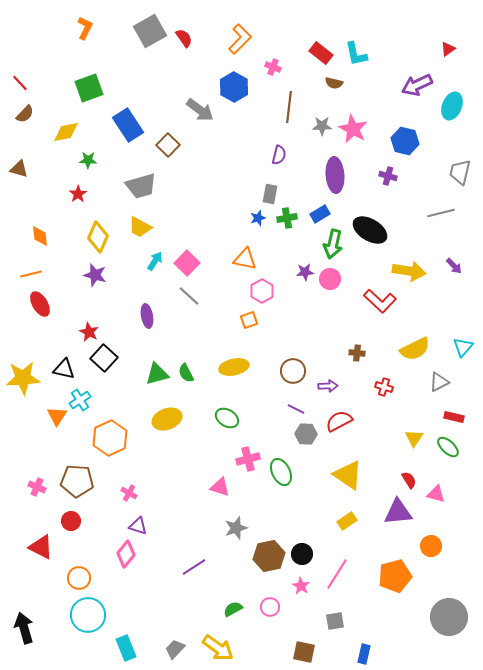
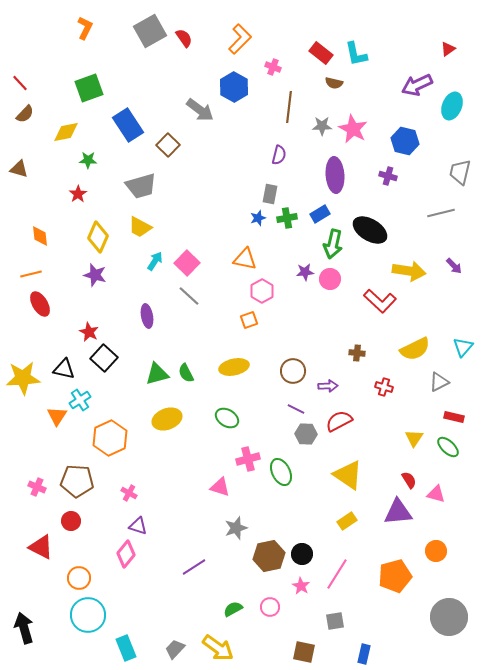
orange circle at (431, 546): moved 5 px right, 5 px down
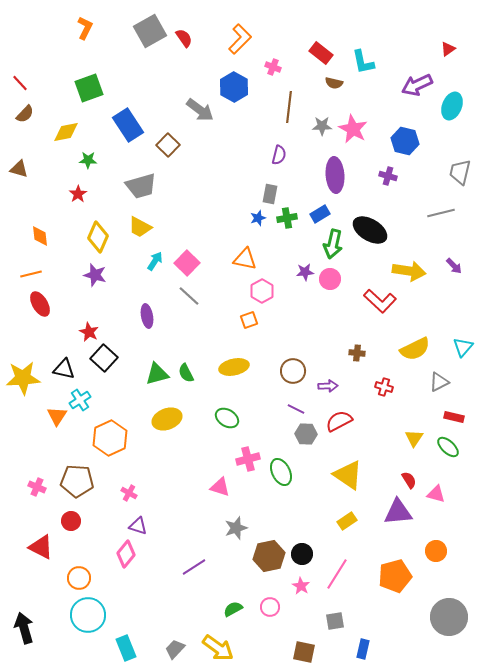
cyan L-shape at (356, 54): moved 7 px right, 8 px down
blue rectangle at (364, 654): moved 1 px left, 5 px up
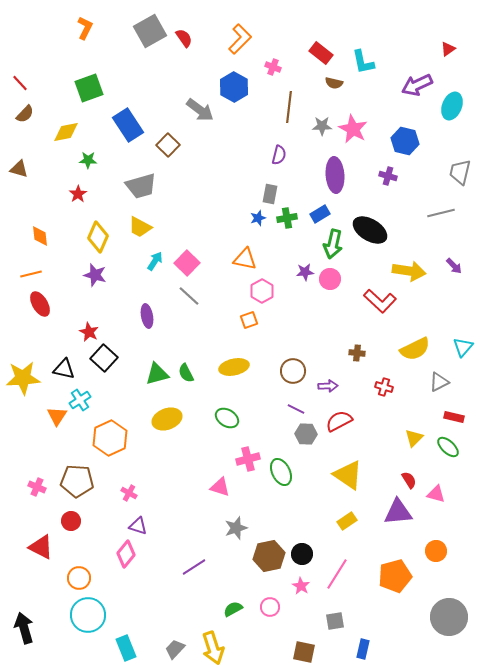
yellow triangle at (414, 438): rotated 12 degrees clockwise
yellow arrow at (218, 648): moved 5 px left; rotated 36 degrees clockwise
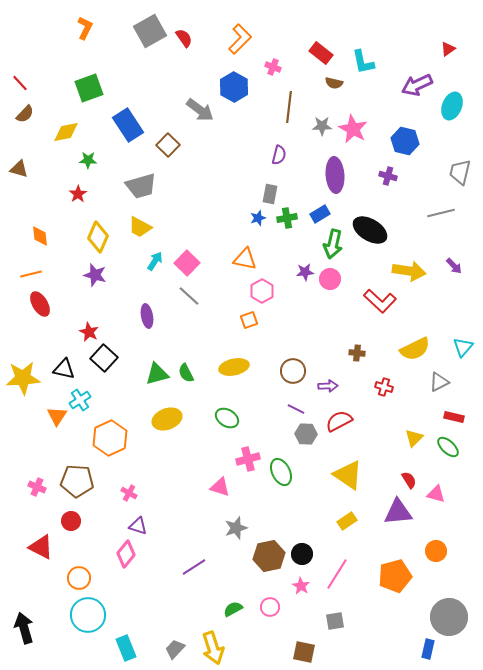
blue rectangle at (363, 649): moved 65 px right
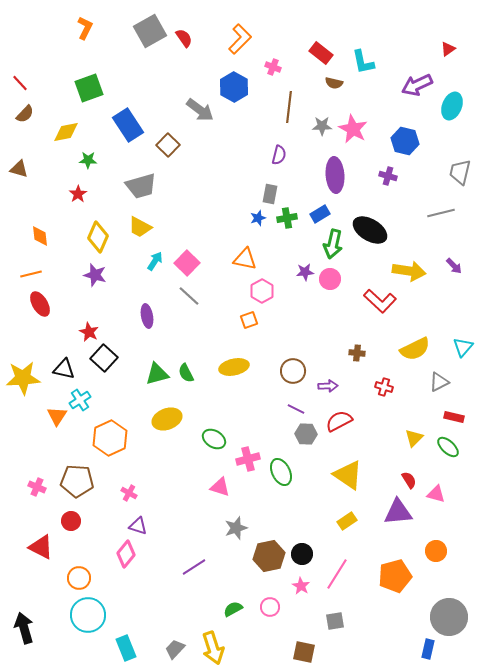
green ellipse at (227, 418): moved 13 px left, 21 px down
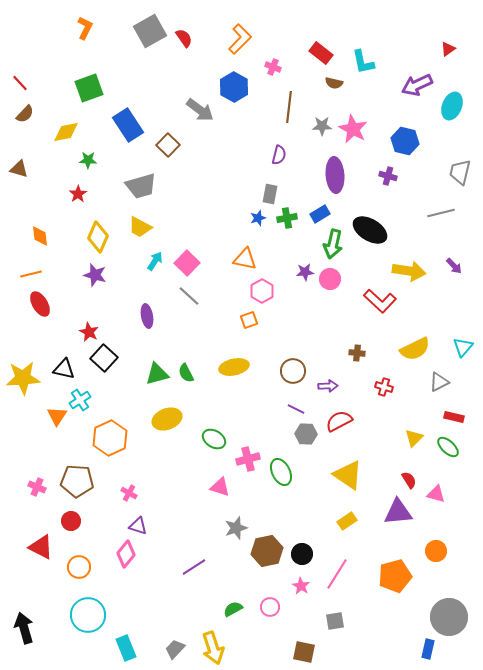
brown hexagon at (269, 556): moved 2 px left, 5 px up
orange circle at (79, 578): moved 11 px up
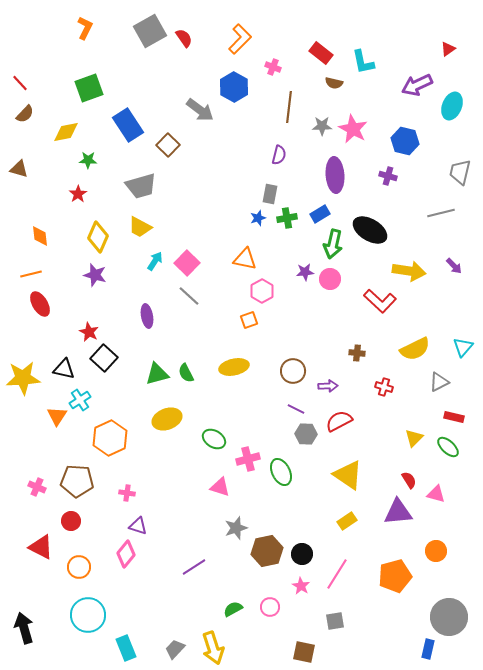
pink cross at (129, 493): moved 2 px left; rotated 21 degrees counterclockwise
